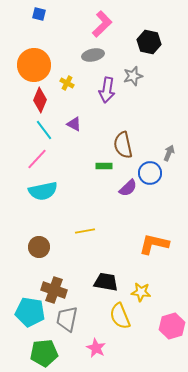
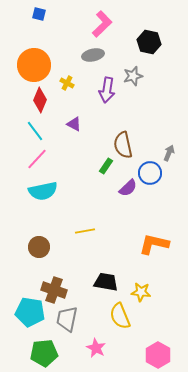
cyan line: moved 9 px left, 1 px down
green rectangle: moved 2 px right; rotated 56 degrees counterclockwise
pink hexagon: moved 14 px left, 29 px down; rotated 15 degrees counterclockwise
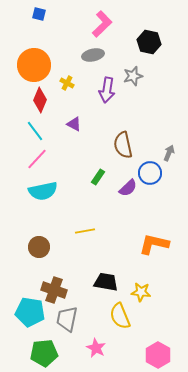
green rectangle: moved 8 px left, 11 px down
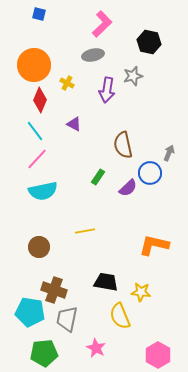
orange L-shape: moved 1 px down
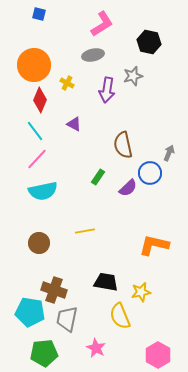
pink L-shape: rotated 12 degrees clockwise
brown circle: moved 4 px up
yellow star: rotated 18 degrees counterclockwise
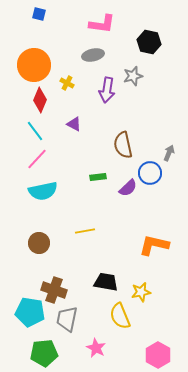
pink L-shape: rotated 40 degrees clockwise
green rectangle: rotated 49 degrees clockwise
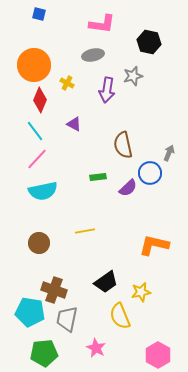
black trapezoid: rotated 135 degrees clockwise
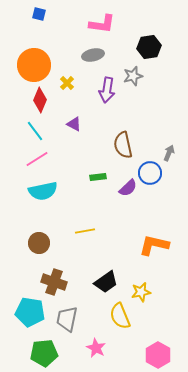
black hexagon: moved 5 px down; rotated 20 degrees counterclockwise
yellow cross: rotated 16 degrees clockwise
pink line: rotated 15 degrees clockwise
brown cross: moved 8 px up
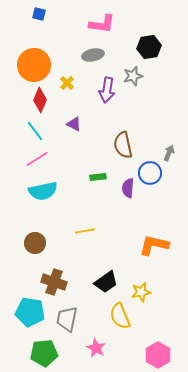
purple semicircle: rotated 138 degrees clockwise
brown circle: moved 4 px left
